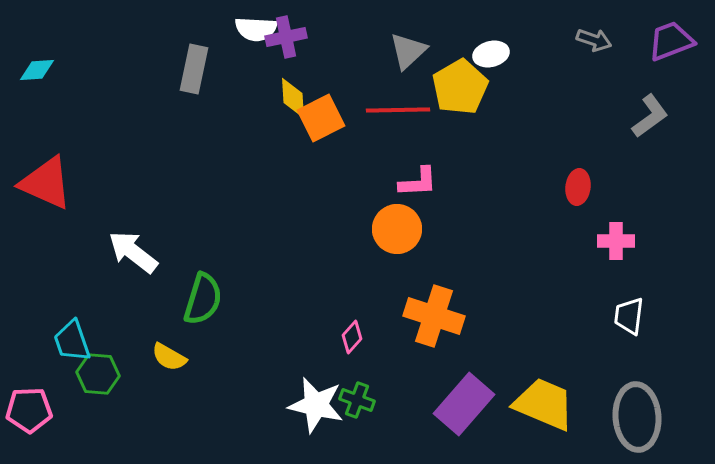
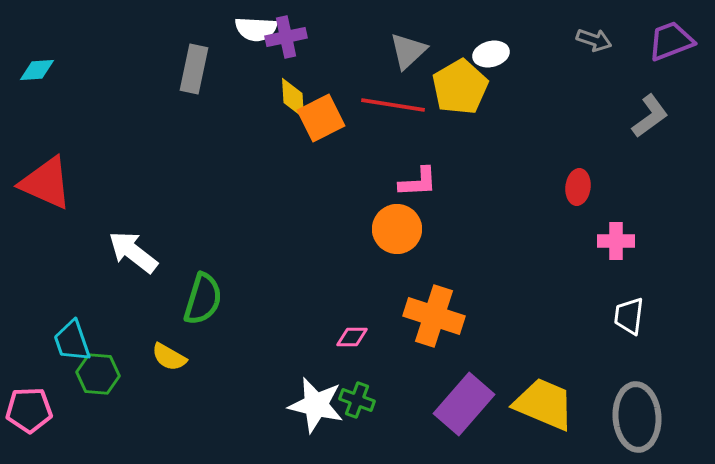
red line: moved 5 px left, 5 px up; rotated 10 degrees clockwise
pink diamond: rotated 48 degrees clockwise
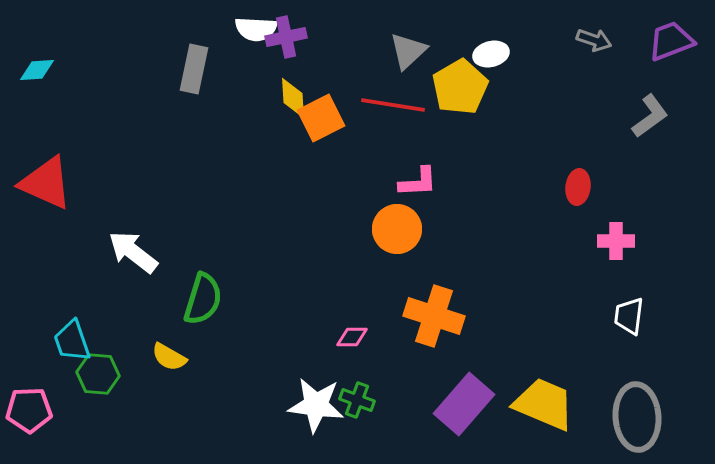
white star: rotated 6 degrees counterclockwise
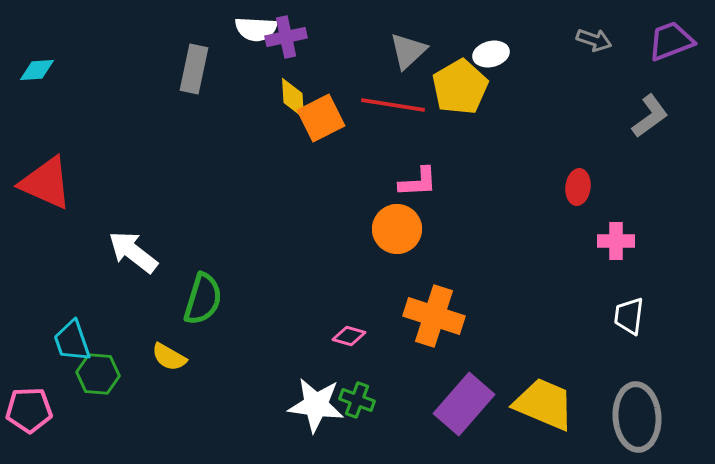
pink diamond: moved 3 px left, 1 px up; rotated 16 degrees clockwise
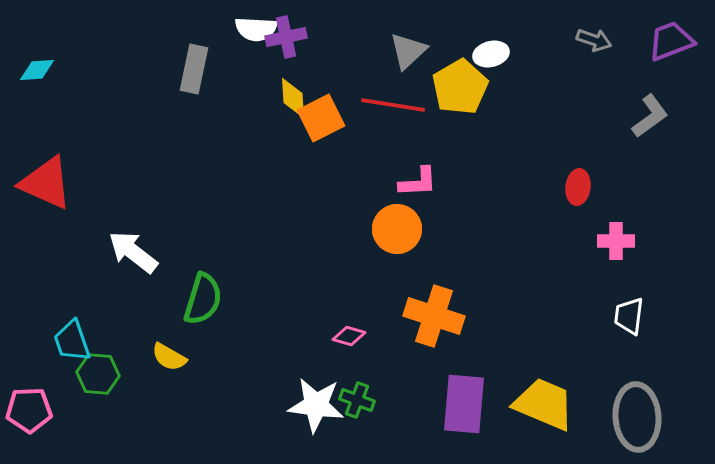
purple rectangle: rotated 36 degrees counterclockwise
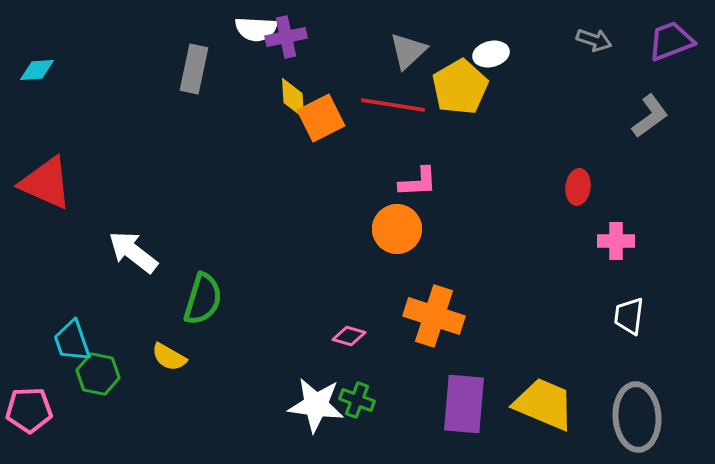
green hexagon: rotated 6 degrees clockwise
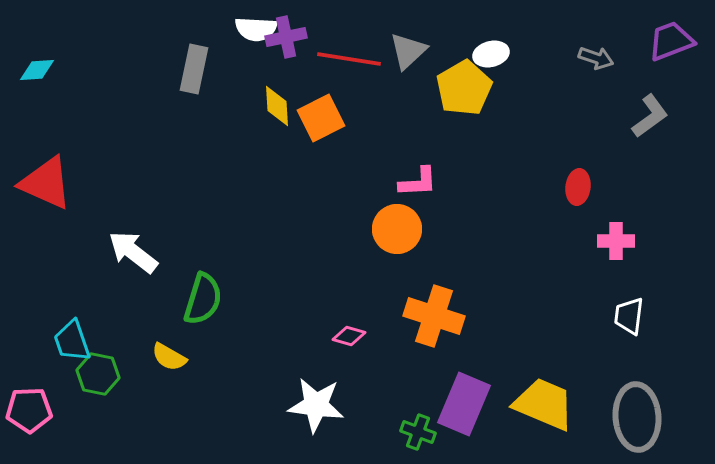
gray arrow: moved 2 px right, 18 px down
yellow pentagon: moved 4 px right, 1 px down
yellow diamond: moved 16 px left, 8 px down
red line: moved 44 px left, 46 px up
green cross: moved 61 px right, 32 px down
purple rectangle: rotated 18 degrees clockwise
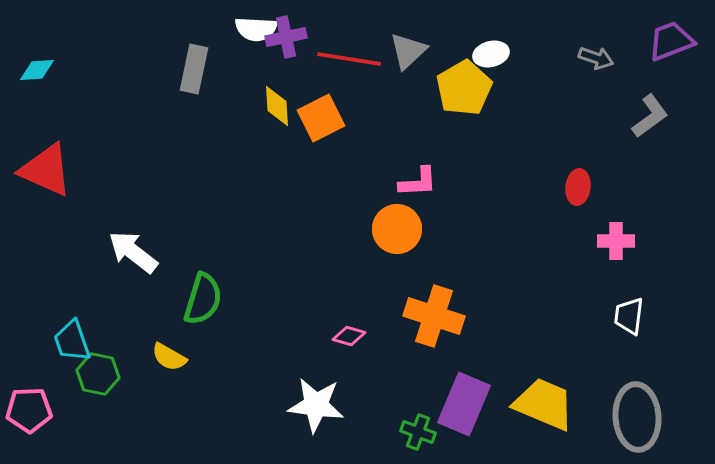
red triangle: moved 13 px up
